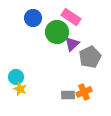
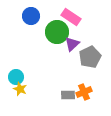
blue circle: moved 2 px left, 2 px up
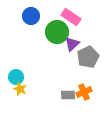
gray pentagon: moved 2 px left
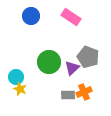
green circle: moved 8 px left, 30 px down
purple triangle: moved 24 px down
gray pentagon: rotated 25 degrees counterclockwise
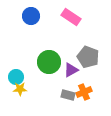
purple triangle: moved 1 px left, 2 px down; rotated 14 degrees clockwise
yellow star: rotated 24 degrees counterclockwise
gray rectangle: rotated 16 degrees clockwise
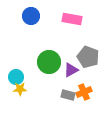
pink rectangle: moved 1 px right, 2 px down; rotated 24 degrees counterclockwise
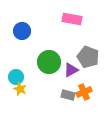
blue circle: moved 9 px left, 15 px down
yellow star: rotated 24 degrees clockwise
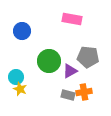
gray pentagon: rotated 15 degrees counterclockwise
green circle: moved 1 px up
purple triangle: moved 1 px left, 1 px down
orange cross: rotated 14 degrees clockwise
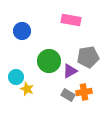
pink rectangle: moved 1 px left, 1 px down
gray pentagon: rotated 15 degrees counterclockwise
yellow star: moved 7 px right
gray rectangle: rotated 16 degrees clockwise
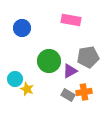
blue circle: moved 3 px up
cyan circle: moved 1 px left, 2 px down
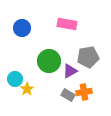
pink rectangle: moved 4 px left, 4 px down
yellow star: rotated 16 degrees clockwise
